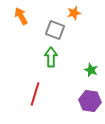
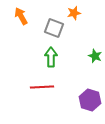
gray square: moved 1 px left, 2 px up
green star: moved 4 px right, 14 px up
red line: moved 7 px right, 7 px up; rotated 70 degrees clockwise
purple hexagon: moved 1 px up; rotated 10 degrees clockwise
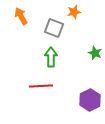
orange star: moved 1 px up
green star: moved 3 px up
red line: moved 1 px left, 1 px up
purple hexagon: rotated 15 degrees clockwise
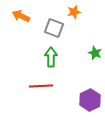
orange arrow: rotated 36 degrees counterclockwise
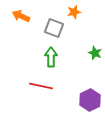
red line: rotated 15 degrees clockwise
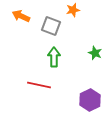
orange star: moved 1 px left, 2 px up
gray square: moved 3 px left, 2 px up
green arrow: moved 3 px right
red line: moved 2 px left, 1 px up
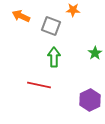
orange star: rotated 16 degrees clockwise
green star: rotated 16 degrees clockwise
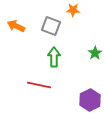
orange arrow: moved 5 px left, 10 px down
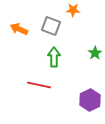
orange arrow: moved 3 px right, 3 px down
